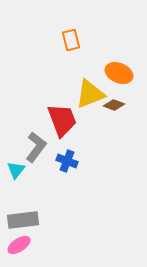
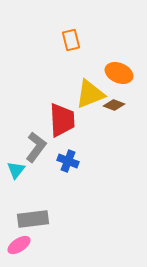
red trapezoid: rotated 18 degrees clockwise
blue cross: moved 1 px right
gray rectangle: moved 10 px right, 1 px up
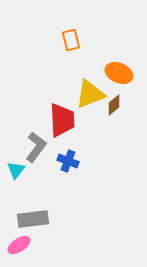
brown diamond: rotated 60 degrees counterclockwise
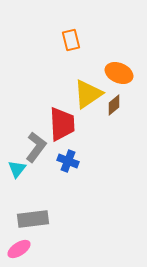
yellow triangle: moved 2 px left; rotated 12 degrees counterclockwise
red trapezoid: moved 4 px down
cyan triangle: moved 1 px right, 1 px up
pink ellipse: moved 4 px down
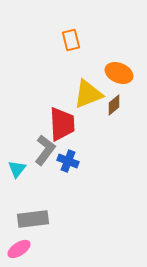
yellow triangle: rotated 12 degrees clockwise
gray L-shape: moved 9 px right, 3 px down
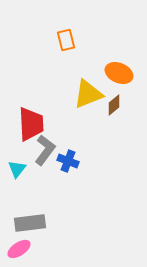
orange rectangle: moved 5 px left
red trapezoid: moved 31 px left
gray rectangle: moved 3 px left, 4 px down
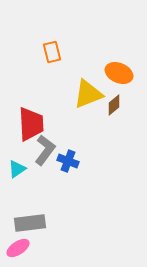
orange rectangle: moved 14 px left, 12 px down
cyan triangle: rotated 18 degrees clockwise
pink ellipse: moved 1 px left, 1 px up
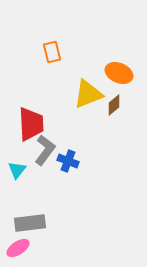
cyan triangle: moved 1 px down; rotated 18 degrees counterclockwise
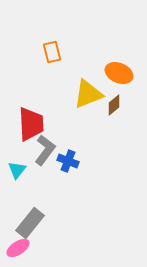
gray rectangle: rotated 44 degrees counterclockwise
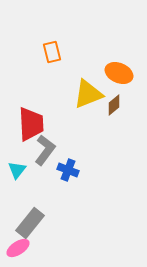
blue cross: moved 9 px down
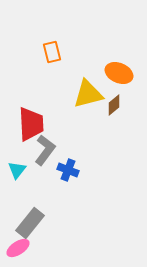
yellow triangle: rotated 8 degrees clockwise
